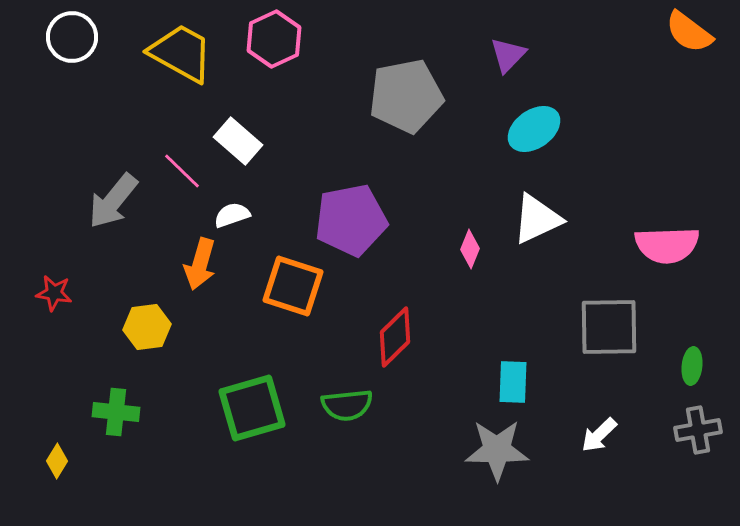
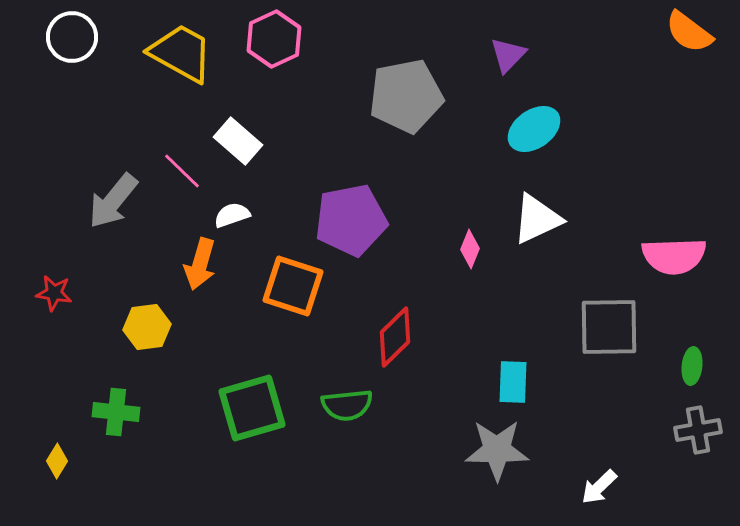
pink semicircle: moved 7 px right, 11 px down
white arrow: moved 52 px down
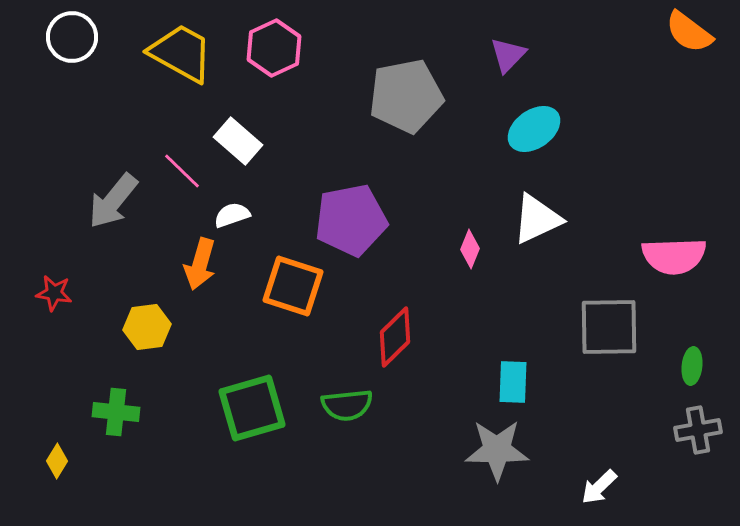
pink hexagon: moved 9 px down
